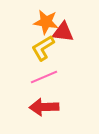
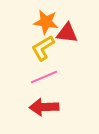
red triangle: moved 4 px right, 1 px down
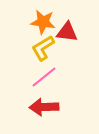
orange star: moved 3 px left
red triangle: moved 1 px up
pink line: rotated 16 degrees counterclockwise
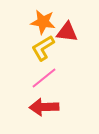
pink line: moved 1 px down
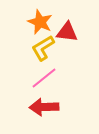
orange star: moved 3 px left; rotated 15 degrees clockwise
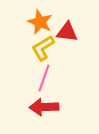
pink line: rotated 32 degrees counterclockwise
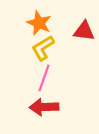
orange star: moved 1 px left, 1 px down
red triangle: moved 17 px right, 1 px up
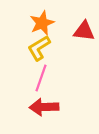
orange star: moved 3 px right; rotated 25 degrees clockwise
yellow L-shape: moved 4 px left
pink line: moved 3 px left
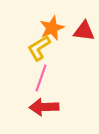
orange star: moved 10 px right, 5 px down
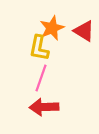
red triangle: rotated 25 degrees clockwise
yellow L-shape: rotated 48 degrees counterclockwise
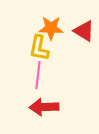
orange star: moved 1 px left; rotated 25 degrees clockwise
pink line: moved 3 px left, 3 px up; rotated 12 degrees counterclockwise
